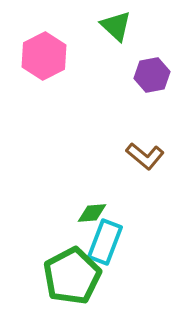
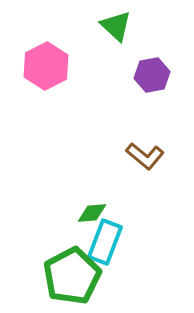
pink hexagon: moved 2 px right, 10 px down
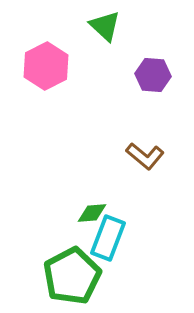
green triangle: moved 11 px left
purple hexagon: moved 1 px right; rotated 16 degrees clockwise
cyan rectangle: moved 3 px right, 4 px up
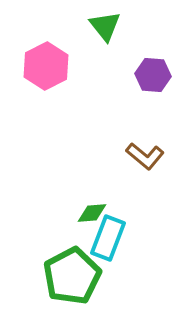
green triangle: rotated 8 degrees clockwise
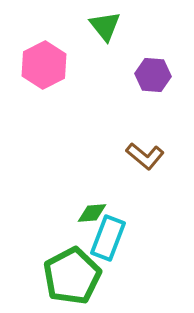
pink hexagon: moved 2 px left, 1 px up
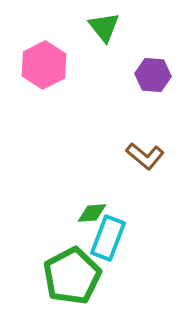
green triangle: moved 1 px left, 1 px down
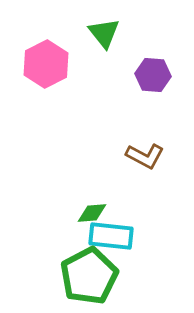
green triangle: moved 6 px down
pink hexagon: moved 2 px right, 1 px up
brown L-shape: rotated 12 degrees counterclockwise
cyan rectangle: moved 3 px right, 2 px up; rotated 75 degrees clockwise
green pentagon: moved 17 px right
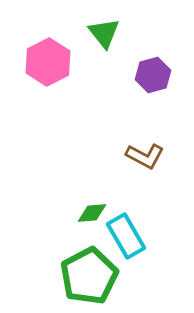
pink hexagon: moved 2 px right, 2 px up
purple hexagon: rotated 20 degrees counterclockwise
cyan rectangle: moved 15 px right; rotated 54 degrees clockwise
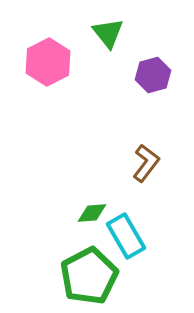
green triangle: moved 4 px right
brown L-shape: moved 1 px right, 7 px down; rotated 81 degrees counterclockwise
